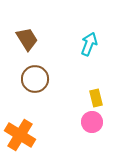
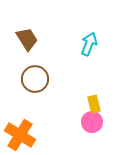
yellow rectangle: moved 2 px left, 6 px down
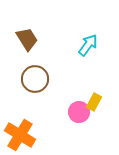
cyan arrow: moved 1 px left, 1 px down; rotated 15 degrees clockwise
yellow rectangle: moved 2 px up; rotated 42 degrees clockwise
pink circle: moved 13 px left, 10 px up
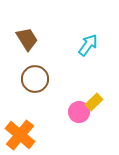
yellow rectangle: rotated 18 degrees clockwise
orange cross: rotated 8 degrees clockwise
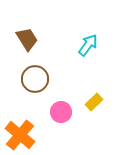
pink circle: moved 18 px left
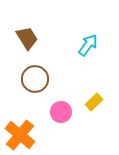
brown trapezoid: moved 1 px up
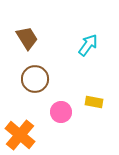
yellow rectangle: rotated 54 degrees clockwise
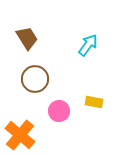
pink circle: moved 2 px left, 1 px up
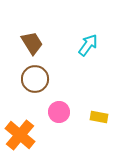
brown trapezoid: moved 5 px right, 5 px down
yellow rectangle: moved 5 px right, 15 px down
pink circle: moved 1 px down
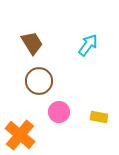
brown circle: moved 4 px right, 2 px down
